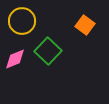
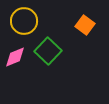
yellow circle: moved 2 px right
pink diamond: moved 2 px up
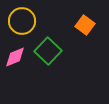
yellow circle: moved 2 px left
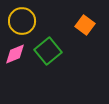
green square: rotated 8 degrees clockwise
pink diamond: moved 3 px up
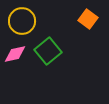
orange square: moved 3 px right, 6 px up
pink diamond: rotated 10 degrees clockwise
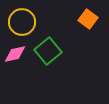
yellow circle: moved 1 px down
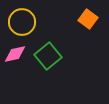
green square: moved 5 px down
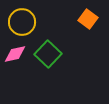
green square: moved 2 px up; rotated 8 degrees counterclockwise
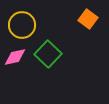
yellow circle: moved 3 px down
pink diamond: moved 3 px down
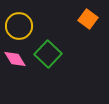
yellow circle: moved 3 px left, 1 px down
pink diamond: moved 2 px down; rotated 70 degrees clockwise
